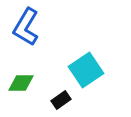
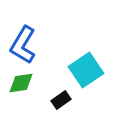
blue L-shape: moved 3 px left, 18 px down
green diamond: rotated 8 degrees counterclockwise
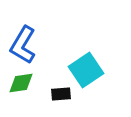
black rectangle: moved 6 px up; rotated 30 degrees clockwise
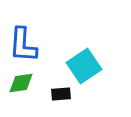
blue L-shape: rotated 27 degrees counterclockwise
cyan square: moved 2 px left, 4 px up
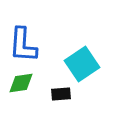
cyan square: moved 2 px left, 2 px up
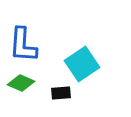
green diamond: rotated 32 degrees clockwise
black rectangle: moved 1 px up
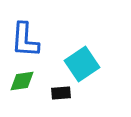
blue L-shape: moved 2 px right, 5 px up
green diamond: moved 1 px right, 2 px up; rotated 32 degrees counterclockwise
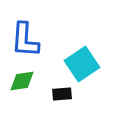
black rectangle: moved 1 px right, 1 px down
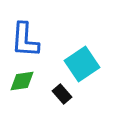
black rectangle: rotated 54 degrees clockwise
